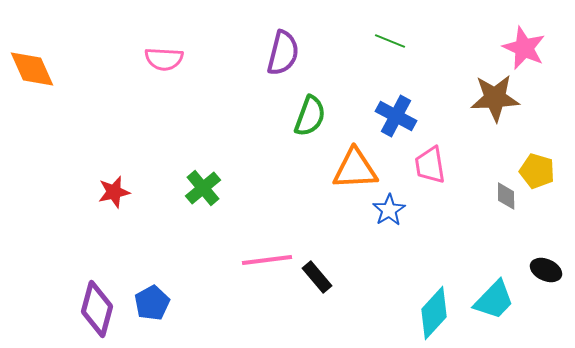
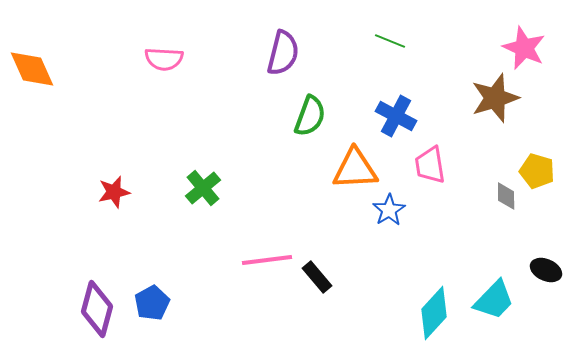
brown star: rotated 15 degrees counterclockwise
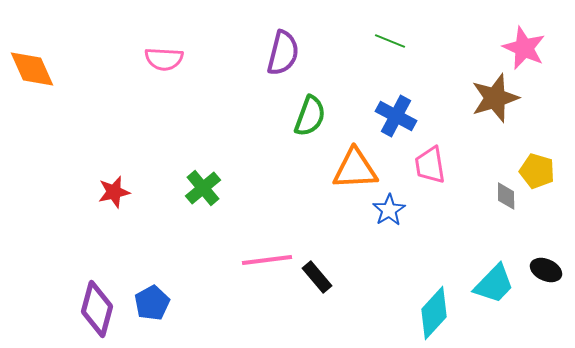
cyan trapezoid: moved 16 px up
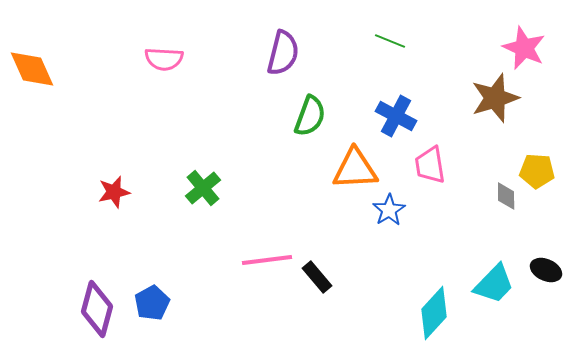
yellow pentagon: rotated 12 degrees counterclockwise
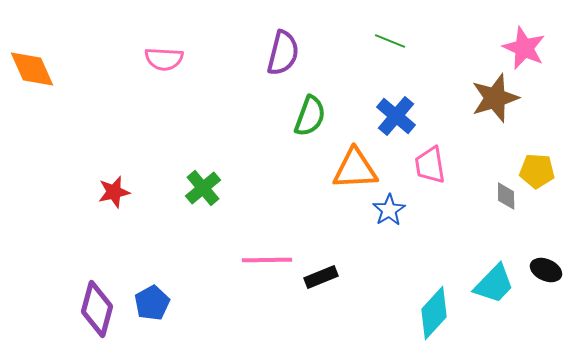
blue cross: rotated 12 degrees clockwise
pink line: rotated 6 degrees clockwise
black rectangle: moved 4 px right; rotated 72 degrees counterclockwise
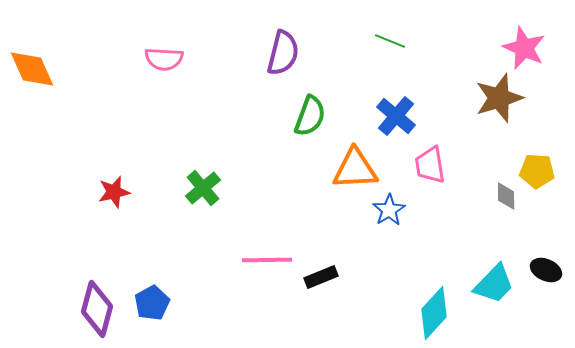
brown star: moved 4 px right
